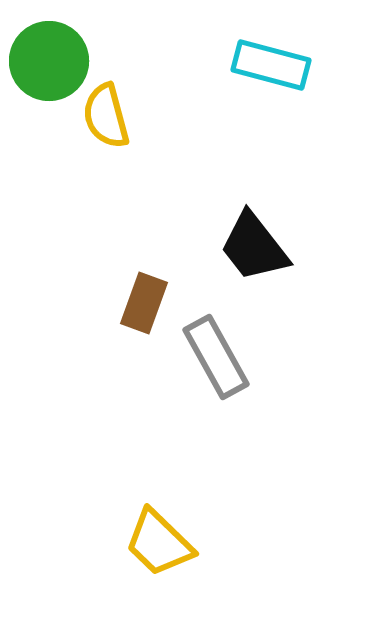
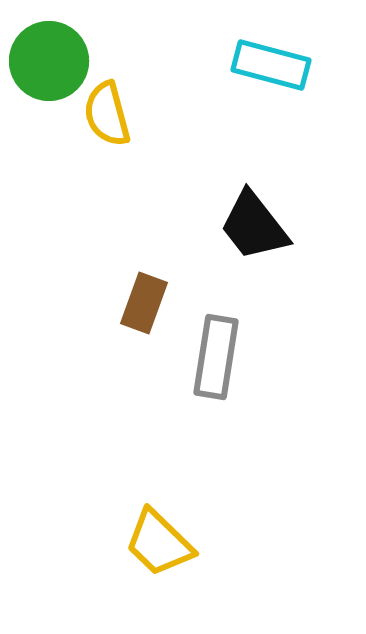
yellow semicircle: moved 1 px right, 2 px up
black trapezoid: moved 21 px up
gray rectangle: rotated 38 degrees clockwise
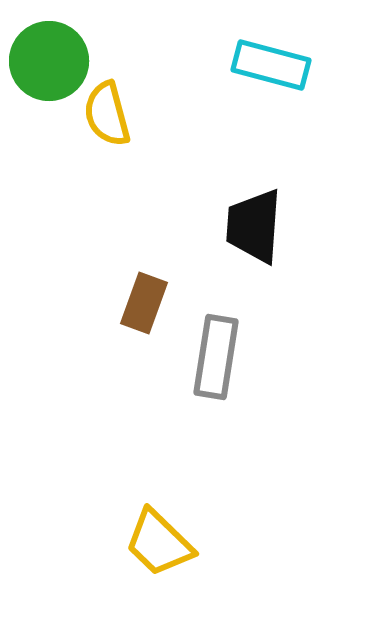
black trapezoid: rotated 42 degrees clockwise
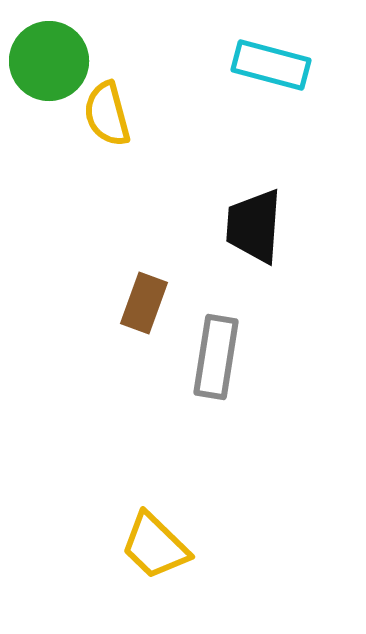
yellow trapezoid: moved 4 px left, 3 px down
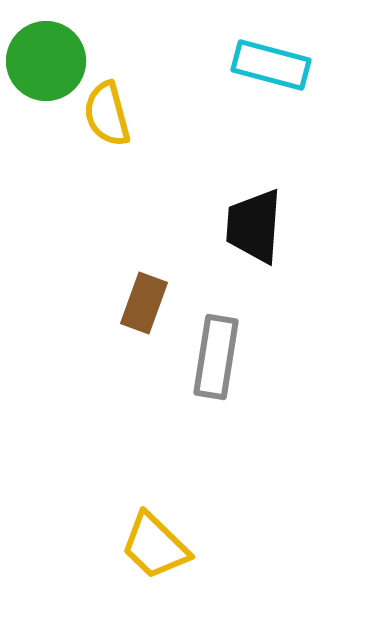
green circle: moved 3 px left
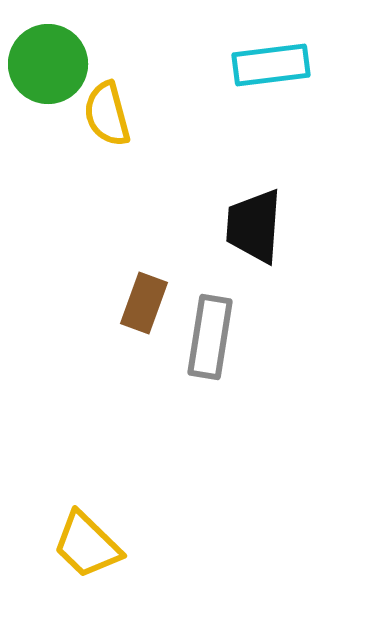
green circle: moved 2 px right, 3 px down
cyan rectangle: rotated 22 degrees counterclockwise
gray rectangle: moved 6 px left, 20 px up
yellow trapezoid: moved 68 px left, 1 px up
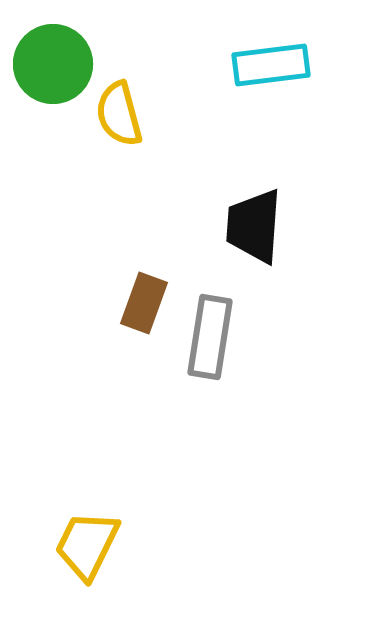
green circle: moved 5 px right
yellow semicircle: moved 12 px right
yellow trapezoid: rotated 72 degrees clockwise
